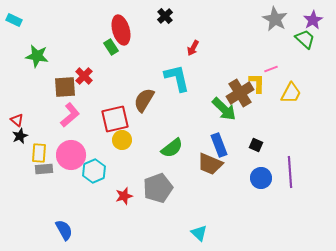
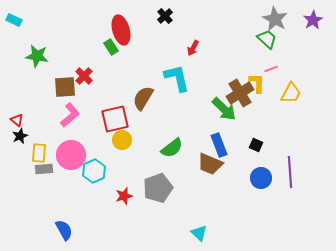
green trapezoid: moved 38 px left
brown semicircle: moved 1 px left, 2 px up
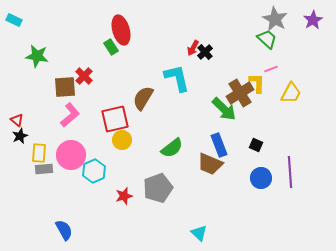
black cross: moved 40 px right, 36 px down
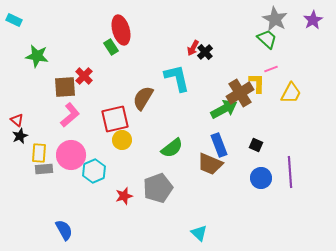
green arrow: rotated 72 degrees counterclockwise
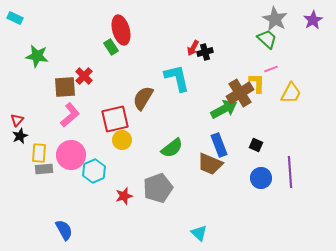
cyan rectangle: moved 1 px right, 2 px up
black cross: rotated 28 degrees clockwise
red triangle: rotated 32 degrees clockwise
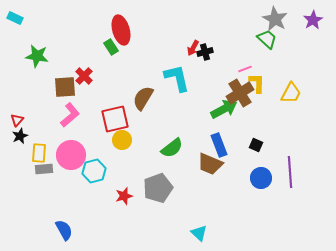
pink line: moved 26 px left
cyan hexagon: rotated 10 degrees clockwise
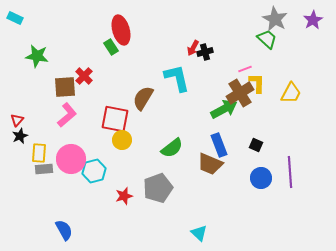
pink L-shape: moved 3 px left
red square: rotated 24 degrees clockwise
pink circle: moved 4 px down
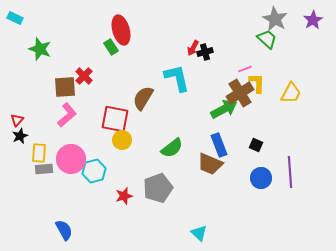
green star: moved 3 px right, 7 px up; rotated 10 degrees clockwise
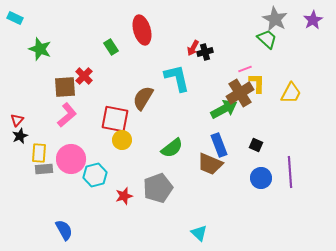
red ellipse: moved 21 px right
cyan hexagon: moved 1 px right, 4 px down
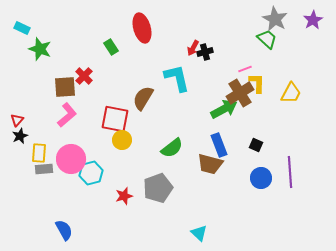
cyan rectangle: moved 7 px right, 10 px down
red ellipse: moved 2 px up
brown trapezoid: rotated 8 degrees counterclockwise
cyan hexagon: moved 4 px left, 2 px up
